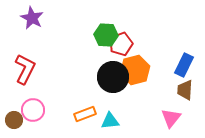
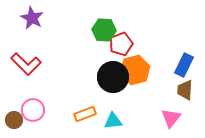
green hexagon: moved 2 px left, 5 px up
red L-shape: moved 1 px right, 5 px up; rotated 108 degrees clockwise
cyan triangle: moved 3 px right
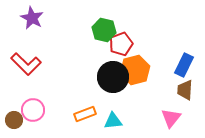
green hexagon: rotated 10 degrees clockwise
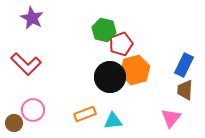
black circle: moved 3 px left
brown circle: moved 3 px down
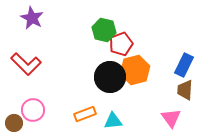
pink triangle: rotated 15 degrees counterclockwise
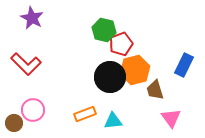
brown trapezoid: moved 30 px left; rotated 20 degrees counterclockwise
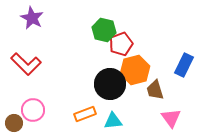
black circle: moved 7 px down
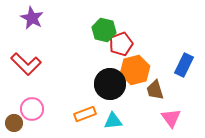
pink circle: moved 1 px left, 1 px up
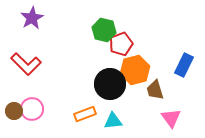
purple star: rotated 15 degrees clockwise
brown circle: moved 12 px up
